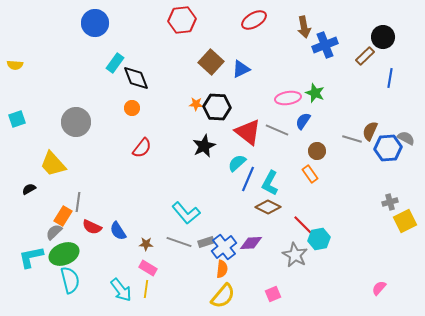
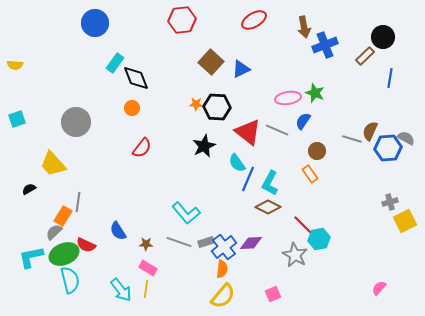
cyan semicircle at (237, 163): rotated 84 degrees counterclockwise
red semicircle at (92, 227): moved 6 px left, 18 px down
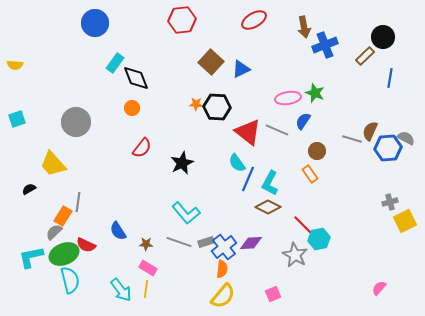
black star at (204, 146): moved 22 px left, 17 px down
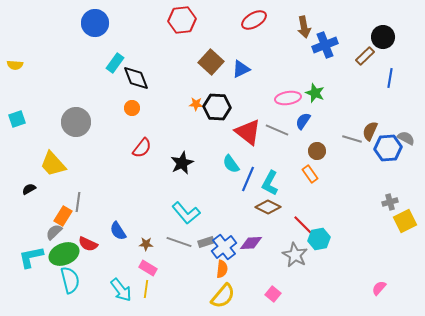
cyan semicircle at (237, 163): moved 6 px left, 1 px down
red semicircle at (86, 245): moved 2 px right, 1 px up
pink square at (273, 294): rotated 28 degrees counterclockwise
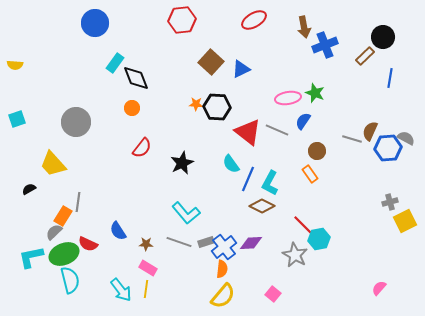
brown diamond at (268, 207): moved 6 px left, 1 px up
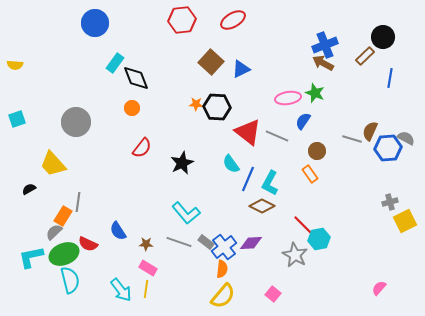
red ellipse at (254, 20): moved 21 px left
brown arrow at (304, 27): moved 19 px right, 36 px down; rotated 130 degrees clockwise
gray line at (277, 130): moved 6 px down
gray rectangle at (206, 242): rotated 56 degrees clockwise
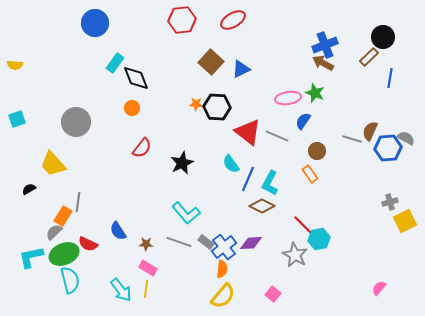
brown rectangle at (365, 56): moved 4 px right, 1 px down
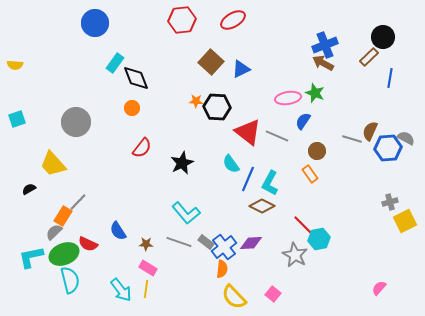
orange star at (196, 104): moved 3 px up
gray line at (78, 202): rotated 36 degrees clockwise
yellow semicircle at (223, 296): moved 11 px right, 1 px down; rotated 96 degrees clockwise
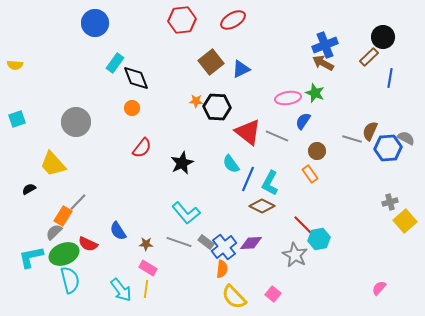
brown square at (211, 62): rotated 10 degrees clockwise
yellow square at (405, 221): rotated 15 degrees counterclockwise
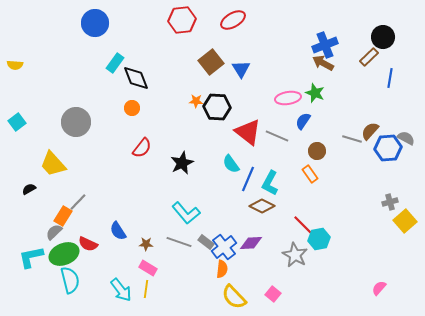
blue triangle at (241, 69): rotated 36 degrees counterclockwise
cyan square at (17, 119): moved 3 px down; rotated 18 degrees counterclockwise
brown semicircle at (370, 131): rotated 18 degrees clockwise
